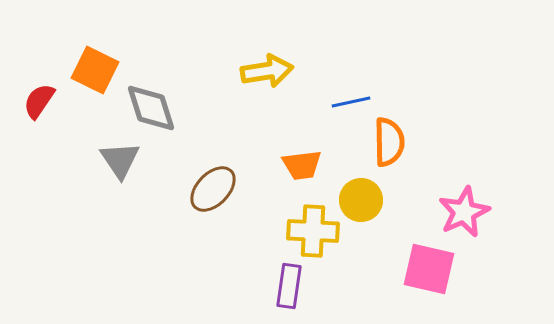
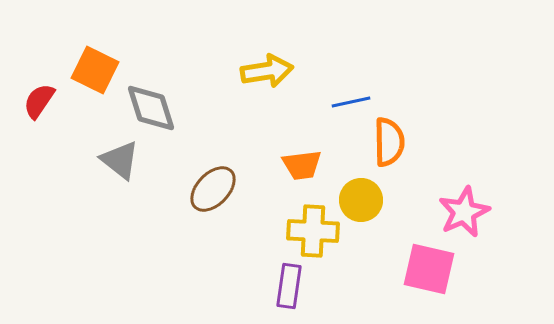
gray triangle: rotated 18 degrees counterclockwise
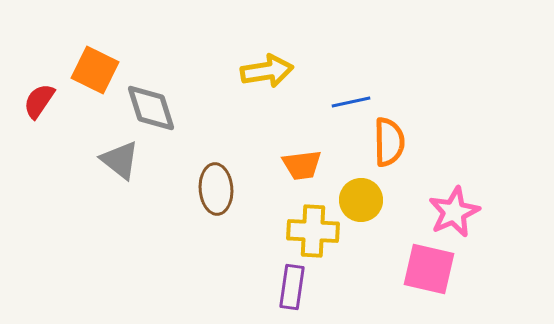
brown ellipse: moved 3 px right; rotated 48 degrees counterclockwise
pink star: moved 10 px left
purple rectangle: moved 3 px right, 1 px down
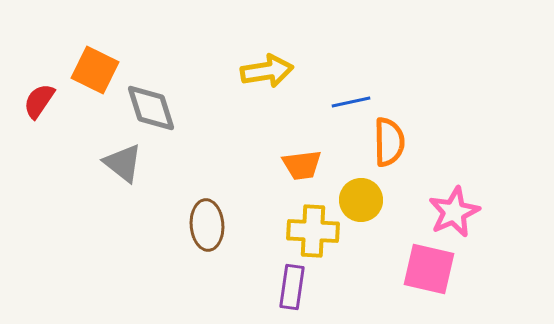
gray triangle: moved 3 px right, 3 px down
brown ellipse: moved 9 px left, 36 px down
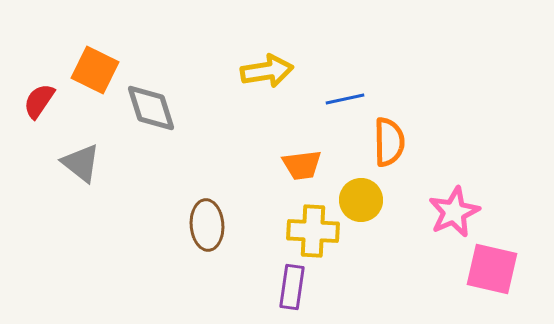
blue line: moved 6 px left, 3 px up
gray triangle: moved 42 px left
pink square: moved 63 px right
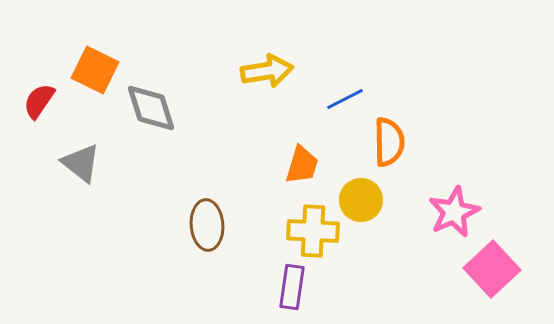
blue line: rotated 15 degrees counterclockwise
orange trapezoid: rotated 66 degrees counterclockwise
pink square: rotated 34 degrees clockwise
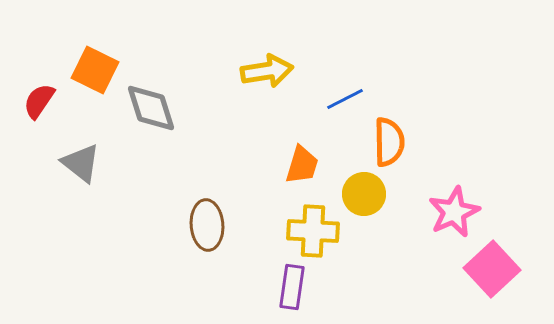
yellow circle: moved 3 px right, 6 px up
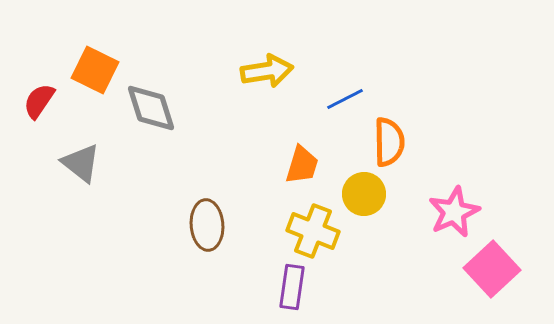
yellow cross: rotated 18 degrees clockwise
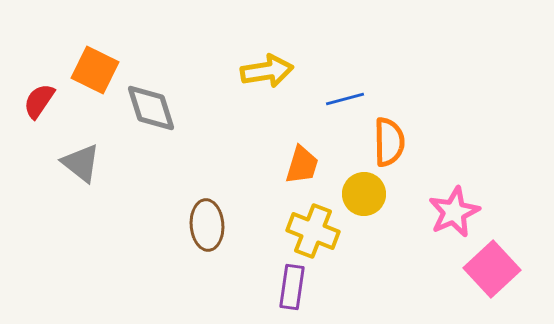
blue line: rotated 12 degrees clockwise
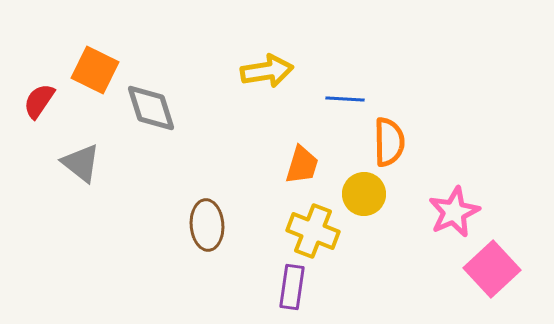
blue line: rotated 18 degrees clockwise
